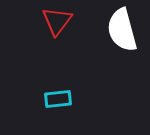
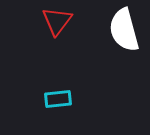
white semicircle: moved 2 px right
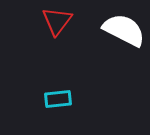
white semicircle: rotated 132 degrees clockwise
